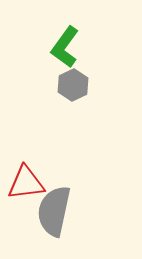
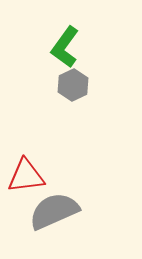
red triangle: moved 7 px up
gray semicircle: rotated 54 degrees clockwise
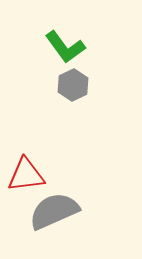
green L-shape: rotated 72 degrees counterclockwise
red triangle: moved 1 px up
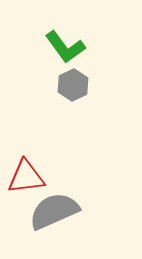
red triangle: moved 2 px down
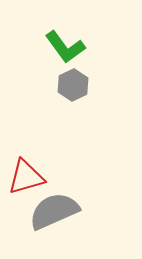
red triangle: rotated 9 degrees counterclockwise
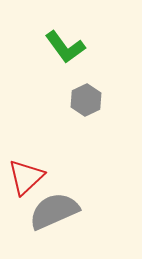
gray hexagon: moved 13 px right, 15 px down
red triangle: rotated 27 degrees counterclockwise
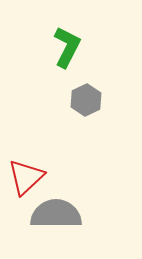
green L-shape: moved 2 px right; rotated 117 degrees counterclockwise
gray semicircle: moved 2 px right, 3 px down; rotated 24 degrees clockwise
